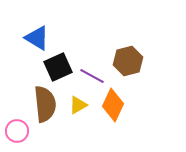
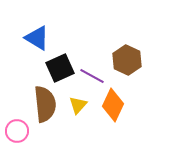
brown hexagon: moved 1 px left, 1 px up; rotated 20 degrees counterclockwise
black square: moved 2 px right, 1 px down
yellow triangle: rotated 18 degrees counterclockwise
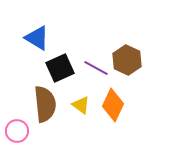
purple line: moved 4 px right, 8 px up
yellow triangle: moved 3 px right; rotated 36 degrees counterclockwise
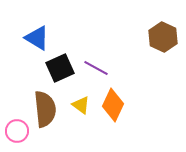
brown hexagon: moved 36 px right, 23 px up
brown semicircle: moved 5 px down
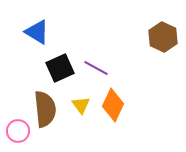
blue triangle: moved 6 px up
yellow triangle: rotated 18 degrees clockwise
pink circle: moved 1 px right
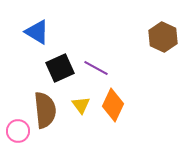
brown semicircle: moved 1 px down
